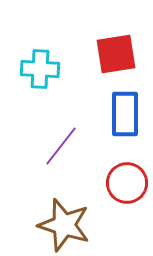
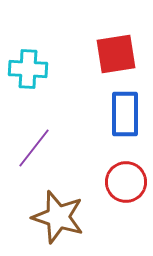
cyan cross: moved 12 px left
purple line: moved 27 px left, 2 px down
red circle: moved 1 px left, 1 px up
brown star: moved 6 px left, 8 px up
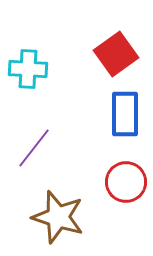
red square: rotated 27 degrees counterclockwise
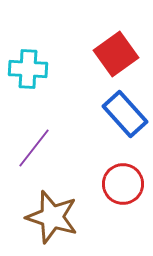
blue rectangle: rotated 42 degrees counterclockwise
red circle: moved 3 px left, 2 px down
brown star: moved 6 px left
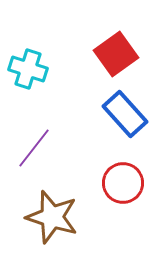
cyan cross: rotated 15 degrees clockwise
red circle: moved 1 px up
